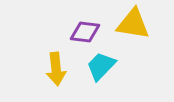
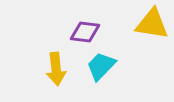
yellow triangle: moved 19 px right
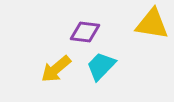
yellow arrow: rotated 56 degrees clockwise
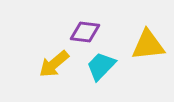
yellow triangle: moved 4 px left, 21 px down; rotated 15 degrees counterclockwise
yellow arrow: moved 2 px left, 5 px up
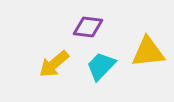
purple diamond: moved 3 px right, 5 px up
yellow triangle: moved 7 px down
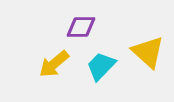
purple diamond: moved 7 px left; rotated 8 degrees counterclockwise
yellow triangle: rotated 48 degrees clockwise
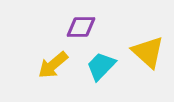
yellow arrow: moved 1 px left, 1 px down
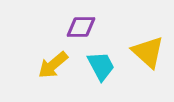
cyan trapezoid: rotated 108 degrees clockwise
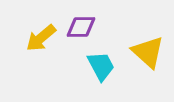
yellow arrow: moved 12 px left, 27 px up
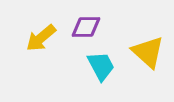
purple diamond: moved 5 px right
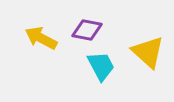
purple diamond: moved 1 px right, 3 px down; rotated 12 degrees clockwise
yellow arrow: rotated 68 degrees clockwise
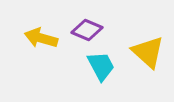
purple diamond: rotated 12 degrees clockwise
yellow arrow: rotated 12 degrees counterclockwise
